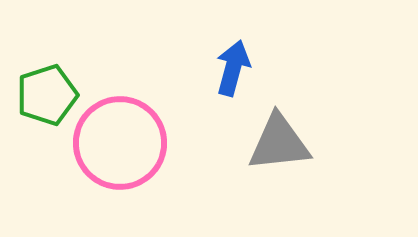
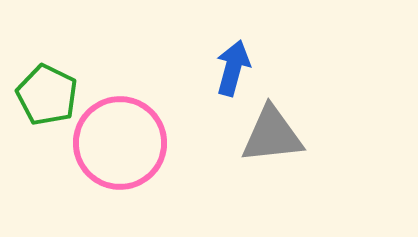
green pentagon: rotated 28 degrees counterclockwise
gray triangle: moved 7 px left, 8 px up
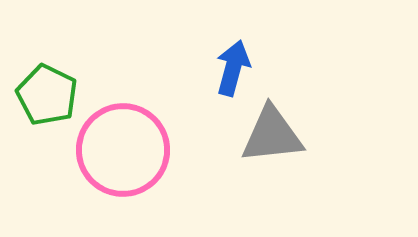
pink circle: moved 3 px right, 7 px down
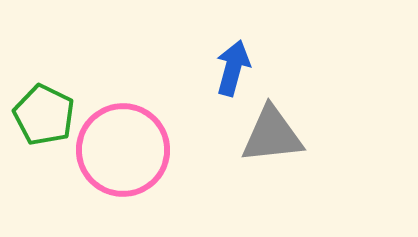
green pentagon: moved 3 px left, 20 px down
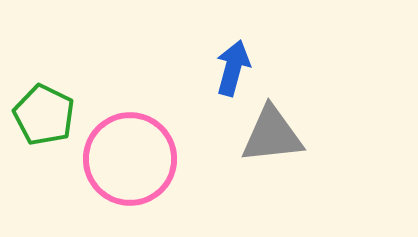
pink circle: moved 7 px right, 9 px down
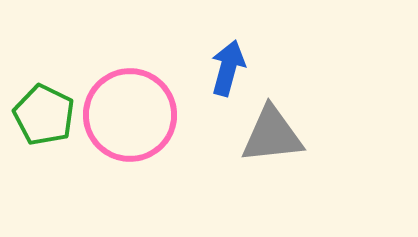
blue arrow: moved 5 px left
pink circle: moved 44 px up
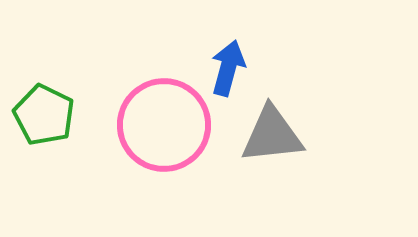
pink circle: moved 34 px right, 10 px down
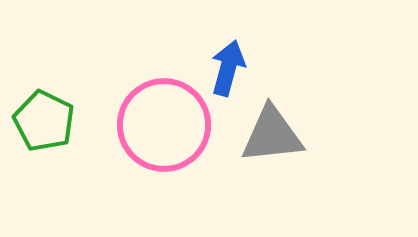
green pentagon: moved 6 px down
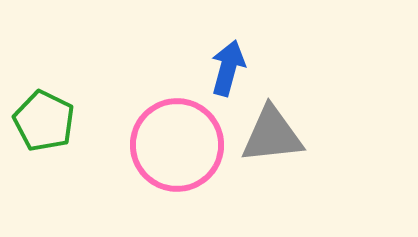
pink circle: moved 13 px right, 20 px down
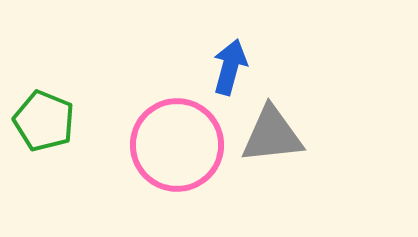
blue arrow: moved 2 px right, 1 px up
green pentagon: rotated 4 degrees counterclockwise
